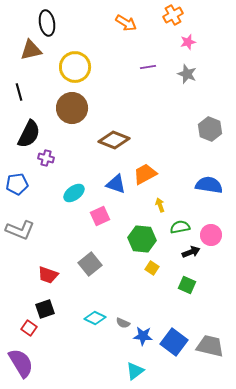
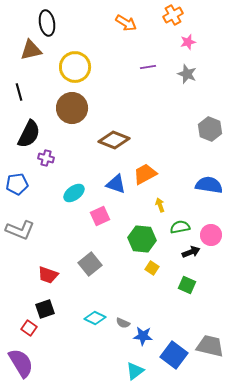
blue square: moved 13 px down
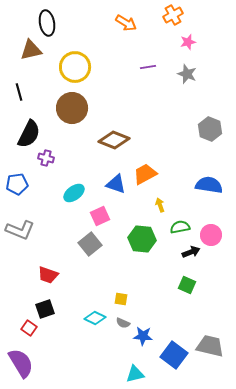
gray square: moved 20 px up
yellow square: moved 31 px left, 31 px down; rotated 24 degrees counterclockwise
cyan triangle: moved 3 px down; rotated 24 degrees clockwise
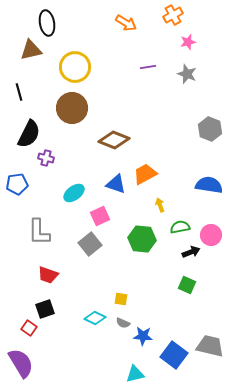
gray L-shape: moved 19 px right, 2 px down; rotated 68 degrees clockwise
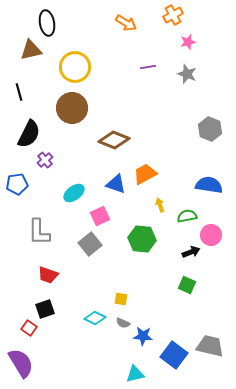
purple cross: moved 1 px left, 2 px down; rotated 35 degrees clockwise
green semicircle: moved 7 px right, 11 px up
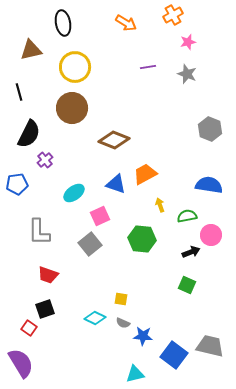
black ellipse: moved 16 px right
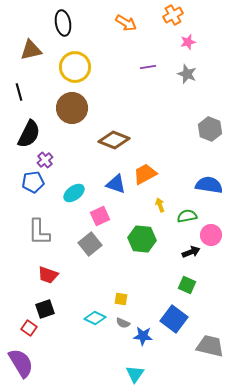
blue pentagon: moved 16 px right, 2 px up
blue square: moved 36 px up
cyan triangle: rotated 42 degrees counterclockwise
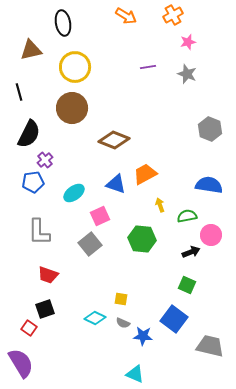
orange arrow: moved 7 px up
cyan triangle: rotated 42 degrees counterclockwise
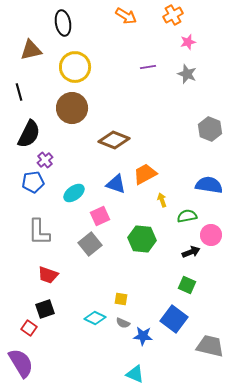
yellow arrow: moved 2 px right, 5 px up
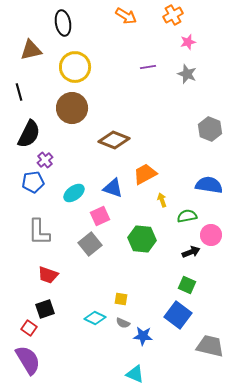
blue triangle: moved 3 px left, 4 px down
blue square: moved 4 px right, 4 px up
purple semicircle: moved 7 px right, 3 px up
